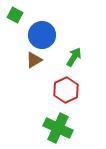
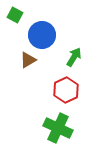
brown triangle: moved 6 px left
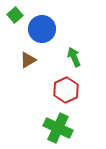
green square: rotated 21 degrees clockwise
blue circle: moved 6 px up
green arrow: rotated 54 degrees counterclockwise
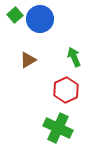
blue circle: moved 2 px left, 10 px up
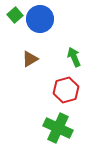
brown triangle: moved 2 px right, 1 px up
red hexagon: rotated 10 degrees clockwise
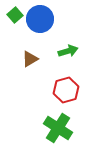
green arrow: moved 6 px left, 6 px up; rotated 96 degrees clockwise
green cross: rotated 8 degrees clockwise
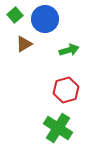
blue circle: moved 5 px right
green arrow: moved 1 px right, 1 px up
brown triangle: moved 6 px left, 15 px up
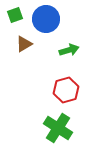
green square: rotated 21 degrees clockwise
blue circle: moved 1 px right
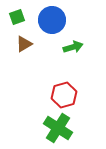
green square: moved 2 px right, 2 px down
blue circle: moved 6 px right, 1 px down
green arrow: moved 4 px right, 3 px up
red hexagon: moved 2 px left, 5 px down
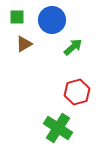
green square: rotated 21 degrees clockwise
green arrow: rotated 24 degrees counterclockwise
red hexagon: moved 13 px right, 3 px up
